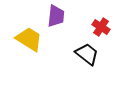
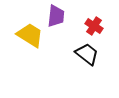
red cross: moved 7 px left, 1 px up
yellow trapezoid: moved 1 px right, 4 px up
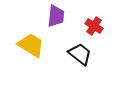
yellow trapezoid: moved 1 px right, 10 px down
black trapezoid: moved 7 px left
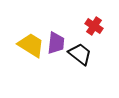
purple trapezoid: moved 27 px down
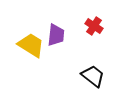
purple trapezoid: moved 8 px up
black trapezoid: moved 13 px right, 22 px down
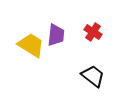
red cross: moved 1 px left, 6 px down
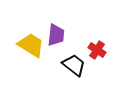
red cross: moved 4 px right, 18 px down
black trapezoid: moved 19 px left, 11 px up
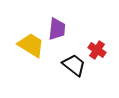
purple trapezoid: moved 1 px right, 6 px up
